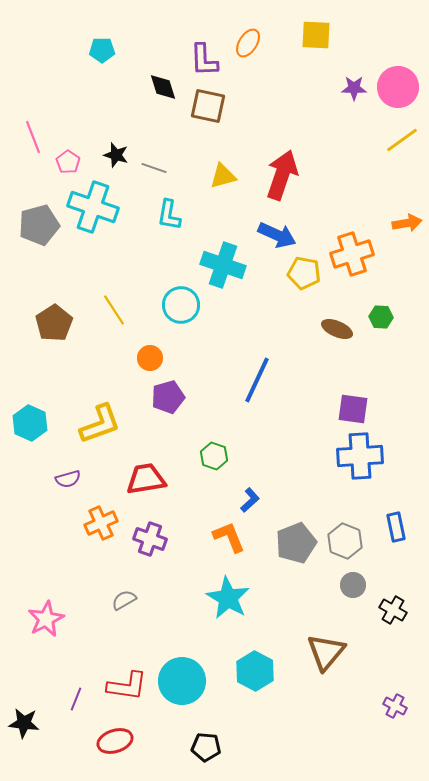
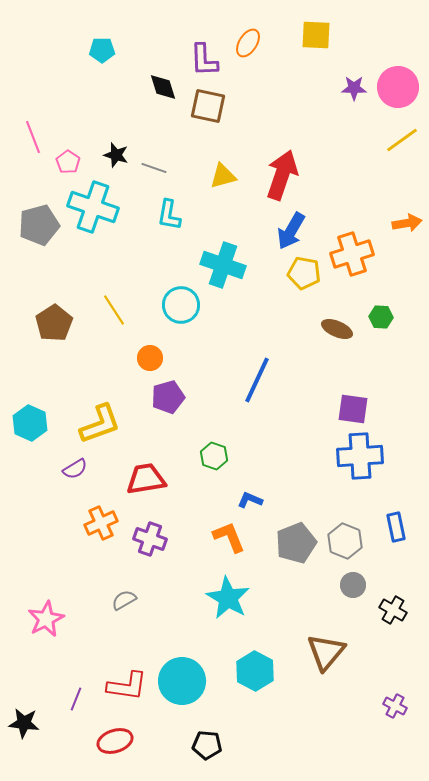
blue arrow at (277, 235): moved 14 px right, 4 px up; rotated 96 degrees clockwise
purple semicircle at (68, 479): moved 7 px right, 10 px up; rotated 15 degrees counterclockwise
blue L-shape at (250, 500): rotated 115 degrees counterclockwise
black pentagon at (206, 747): moved 1 px right, 2 px up
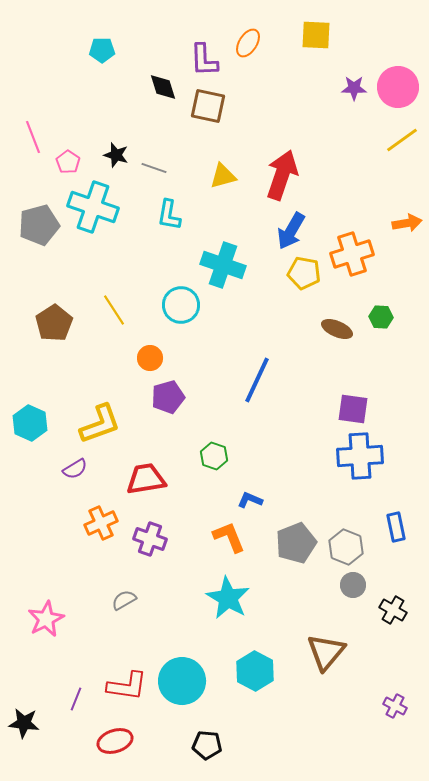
gray hexagon at (345, 541): moved 1 px right, 6 px down
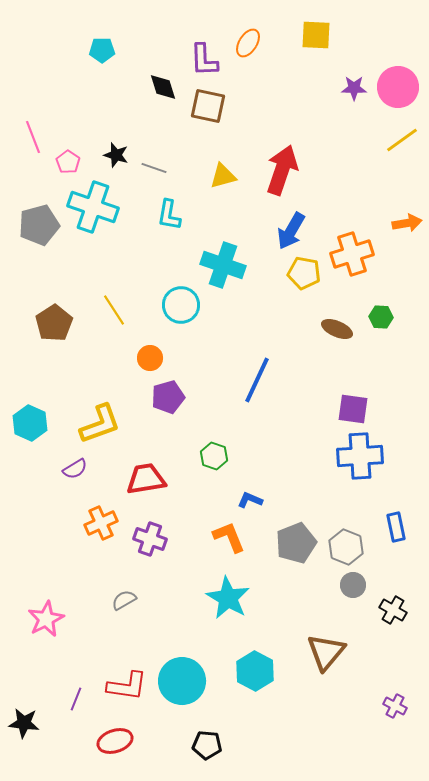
red arrow at (282, 175): moved 5 px up
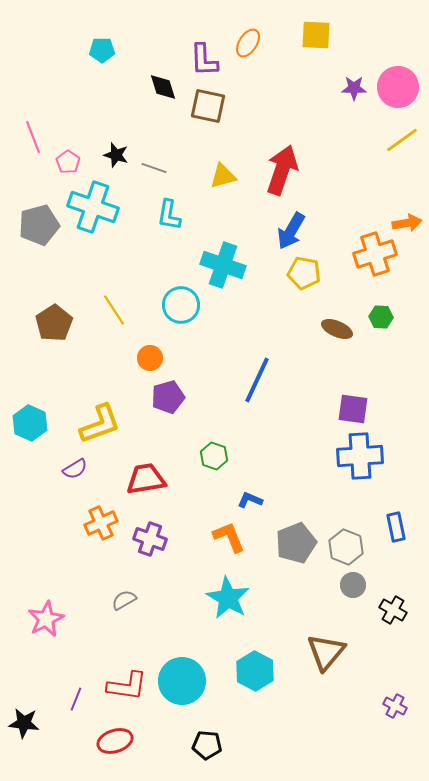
orange cross at (352, 254): moved 23 px right
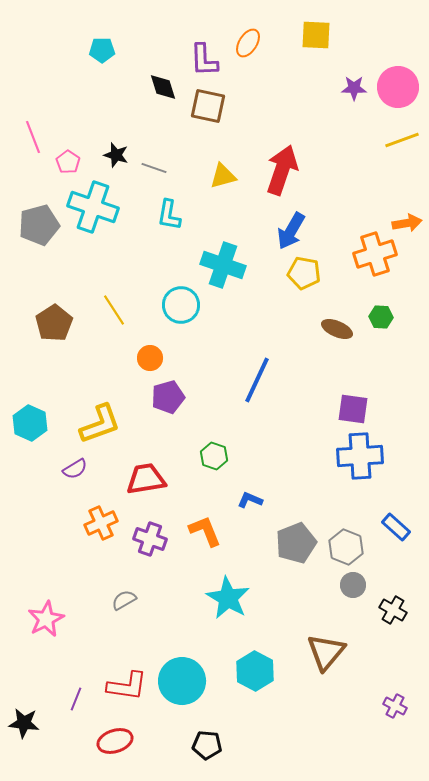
yellow line at (402, 140): rotated 16 degrees clockwise
blue rectangle at (396, 527): rotated 36 degrees counterclockwise
orange L-shape at (229, 537): moved 24 px left, 6 px up
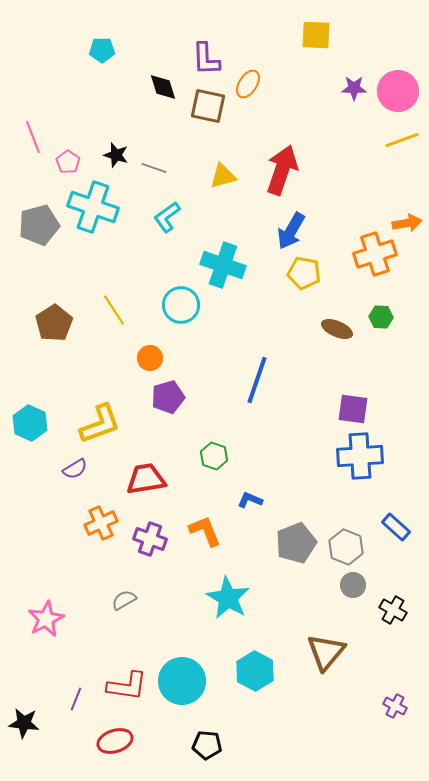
orange ellipse at (248, 43): moved 41 px down
purple L-shape at (204, 60): moved 2 px right, 1 px up
pink circle at (398, 87): moved 4 px down
cyan L-shape at (169, 215): moved 2 px left, 2 px down; rotated 44 degrees clockwise
blue line at (257, 380): rotated 6 degrees counterclockwise
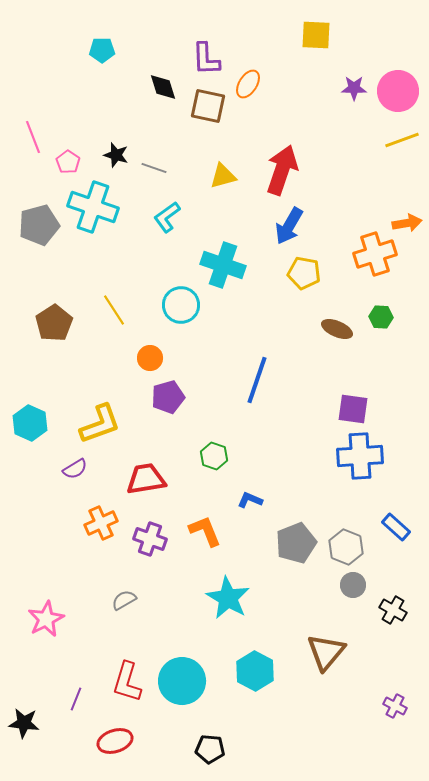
blue arrow at (291, 231): moved 2 px left, 5 px up
red L-shape at (127, 686): moved 4 px up; rotated 99 degrees clockwise
black pentagon at (207, 745): moved 3 px right, 4 px down
